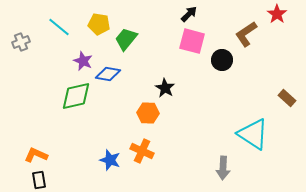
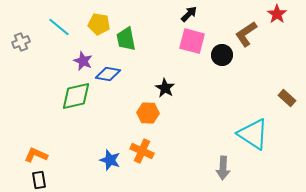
green trapezoid: rotated 50 degrees counterclockwise
black circle: moved 5 px up
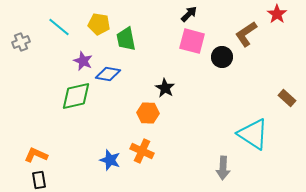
black circle: moved 2 px down
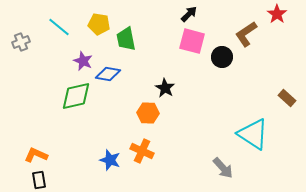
gray arrow: rotated 45 degrees counterclockwise
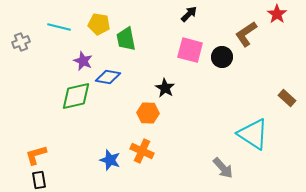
cyan line: rotated 25 degrees counterclockwise
pink square: moved 2 px left, 9 px down
blue diamond: moved 3 px down
orange L-shape: rotated 40 degrees counterclockwise
